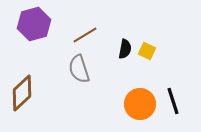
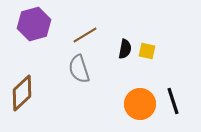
yellow square: rotated 12 degrees counterclockwise
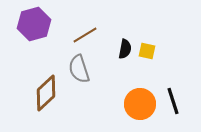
brown diamond: moved 24 px right
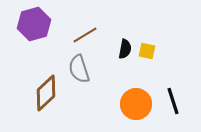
orange circle: moved 4 px left
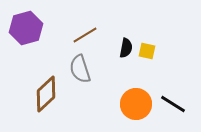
purple hexagon: moved 8 px left, 4 px down
black semicircle: moved 1 px right, 1 px up
gray semicircle: moved 1 px right
brown diamond: moved 1 px down
black line: moved 3 px down; rotated 40 degrees counterclockwise
